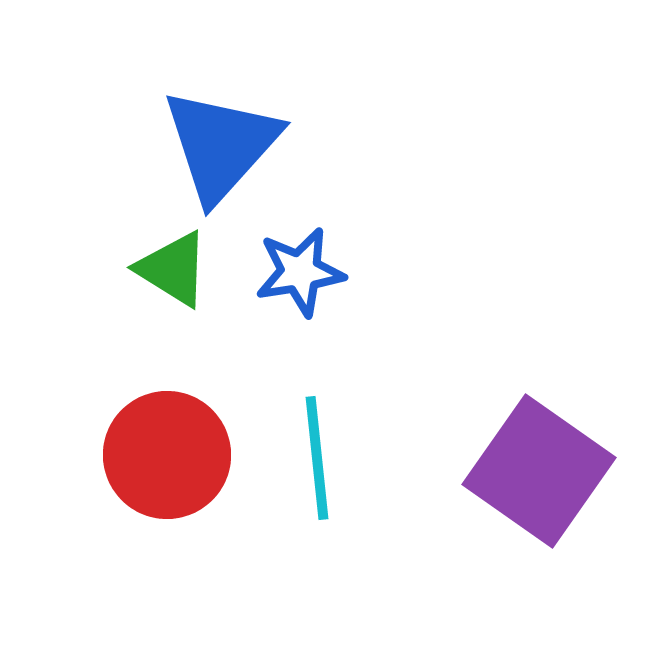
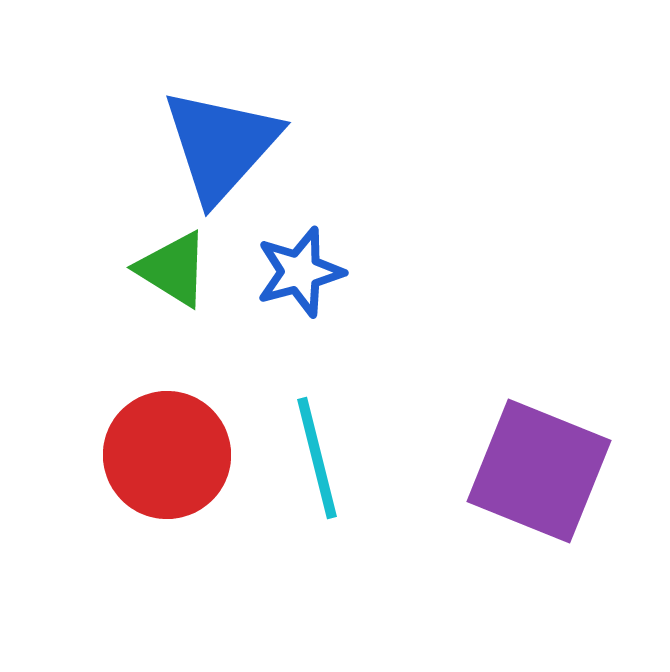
blue star: rotated 6 degrees counterclockwise
cyan line: rotated 8 degrees counterclockwise
purple square: rotated 13 degrees counterclockwise
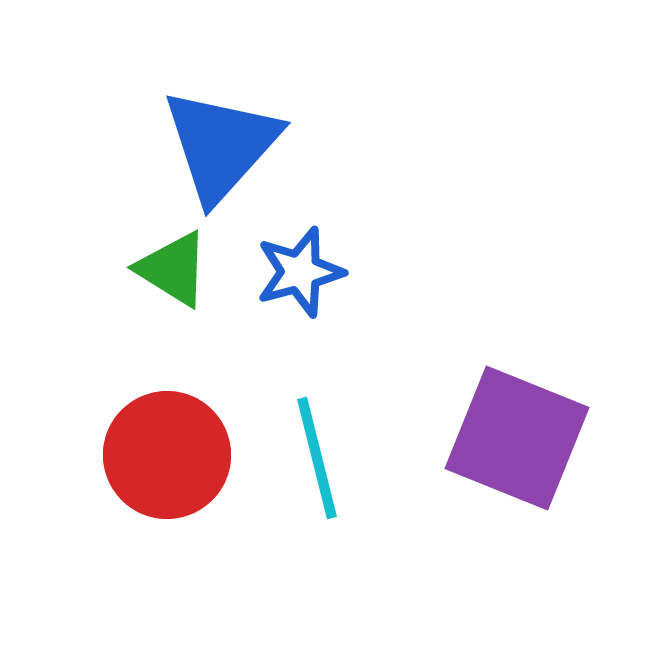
purple square: moved 22 px left, 33 px up
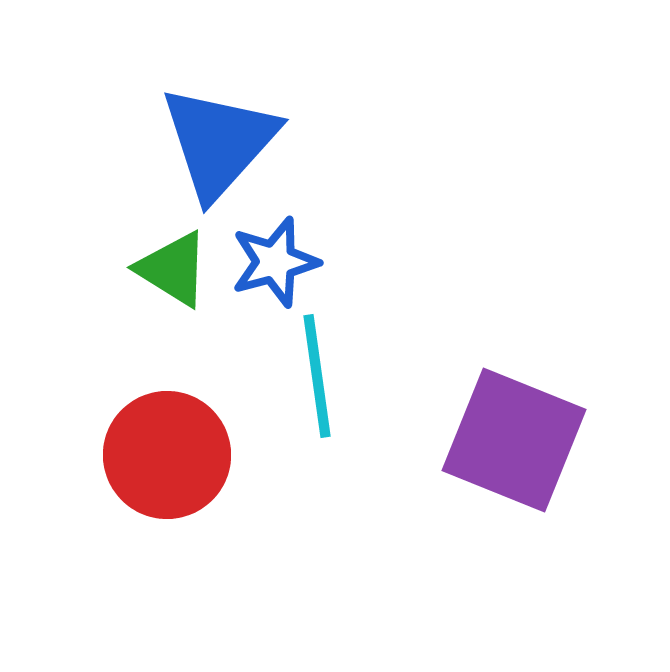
blue triangle: moved 2 px left, 3 px up
blue star: moved 25 px left, 10 px up
purple square: moved 3 px left, 2 px down
cyan line: moved 82 px up; rotated 6 degrees clockwise
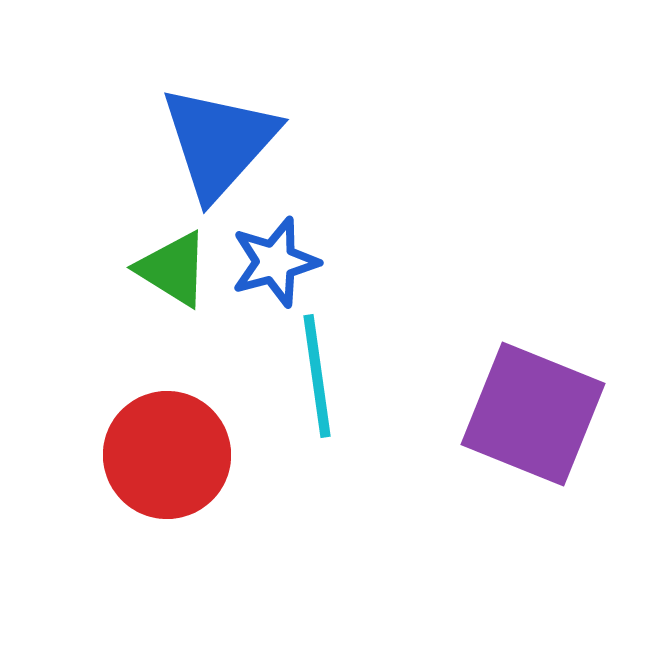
purple square: moved 19 px right, 26 px up
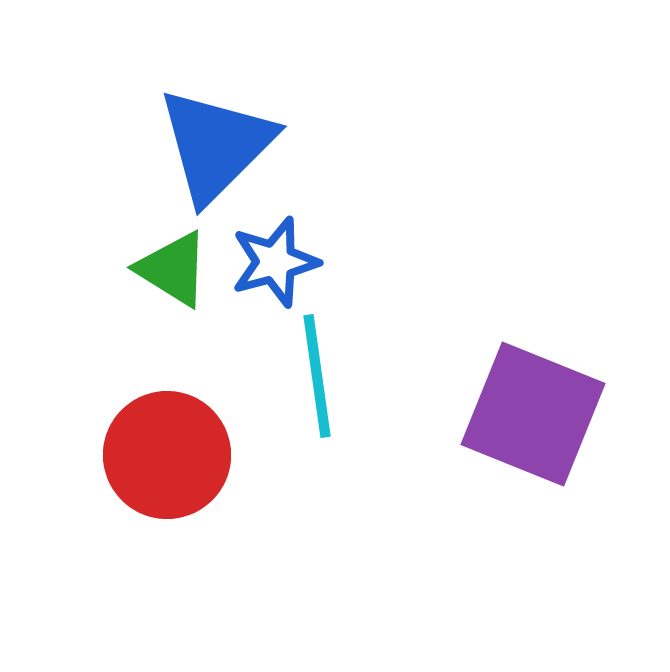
blue triangle: moved 3 px left, 3 px down; rotated 3 degrees clockwise
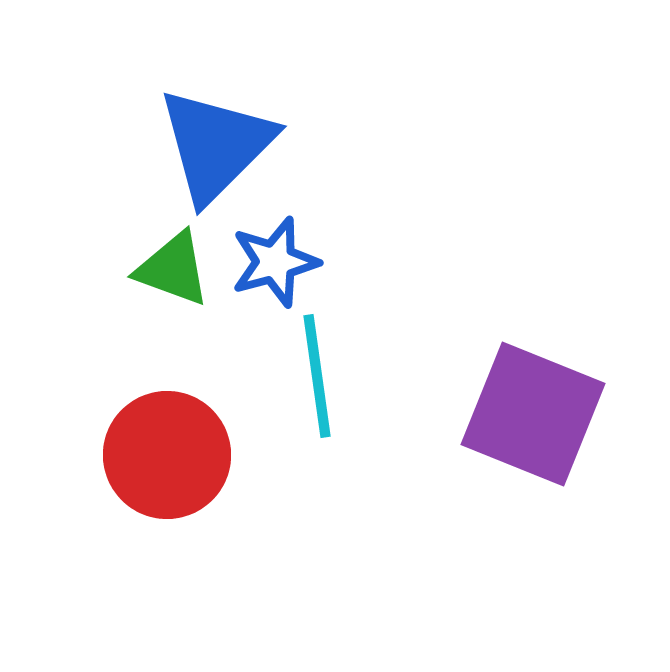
green triangle: rotated 12 degrees counterclockwise
